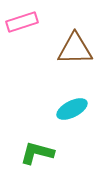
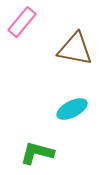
pink rectangle: rotated 32 degrees counterclockwise
brown triangle: rotated 12 degrees clockwise
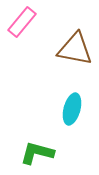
cyan ellipse: rotated 48 degrees counterclockwise
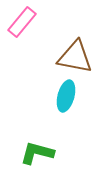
brown triangle: moved 8 px down
cyan ellipse: moved 6 px left, 13 px up
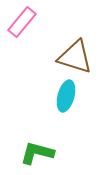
brown triangle: rotated 6 degrees clockwise
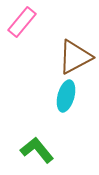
brown triangle: rotated 45 degrees counterclockwise
green L-shape: moved 3 px up; rotated 36 degrees clockwise
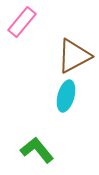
brown triangle: moved 1 px left, 1 px up
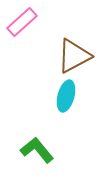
pink rectangle: rotated 8 degrees clockwise
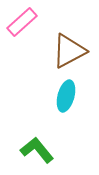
brown triangle: moved 5 px left, 5 px up
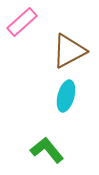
green L-shape: moved 10 px right
